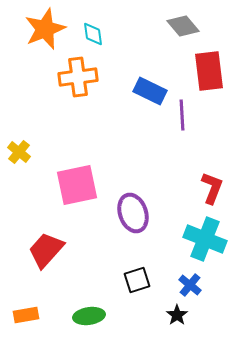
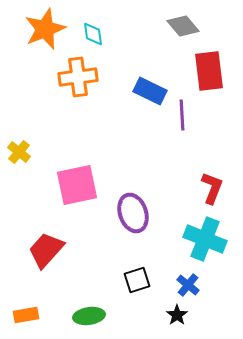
blue cross: moved 2 px left
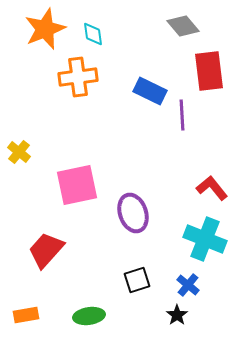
red L-shape: rotated 60 degrees counterclockwise
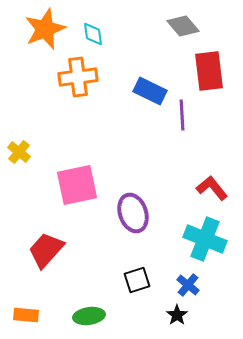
orange rectangle: rotated 15 degrees clockwise
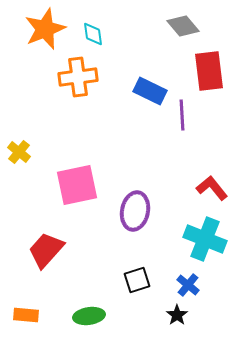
purple ellipse: moved 2 px right, 2 px up; rotated 30 degrees clockwise
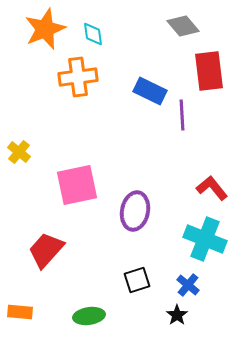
orange rectangle: moved 6 px left, 3 px up
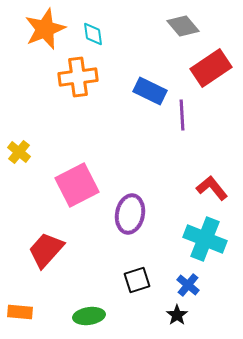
red rectangle: moved 2 px right, 3 px up; rotated 63 degrees clockwise
pink square: rotated 15 degrees counterclockwise
purple ellipse: moved 5 px left, 3 px down
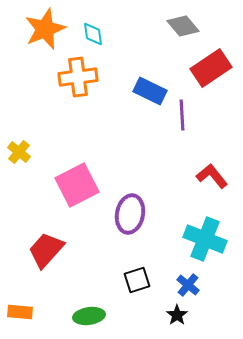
red L-shape: moved 12 px up
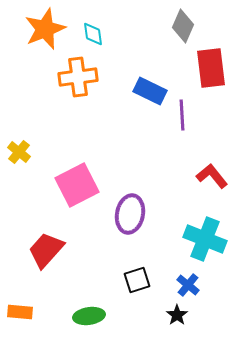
gray diamond: rotated 64 degrees clockwise
red rectangle: rotated 63 degrees counterclockwise
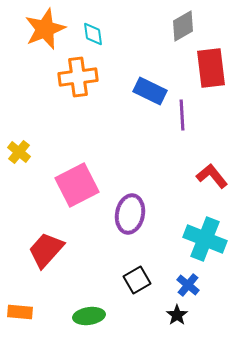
gray diamond: rotated 36 degrees clockwise
black square: rotated 12 degrees counterclockwise
